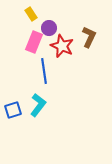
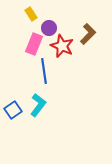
brown L-shape: moved 1 px left, 3 px up; rotated 20 degrees clockwise
pink rectangle: moved 2 px down
blue square: rotated 18 degrees counterclockwise
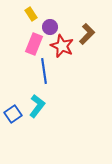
purple circle: moved 1 px right, 1 px up
brown L-shape: moved 1 px left
cyan L-shape: moved 1 px left, 1 px down
blue square: moved 4 px down
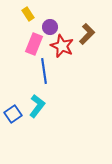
yellow rectangle: moved 3 px left
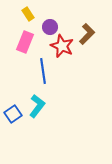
pink rectangle: moved 9 px left, 2 px up
blue line: moved 1 px left
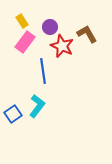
yellow rectangle: moved 6 px left, 7 px down
brown L-shape: rotated 75 degrees counterclockwise
pink rectangle: rotated 15 degrees clockwise
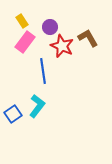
brown L-shape: moved 1 px right, 4 px down
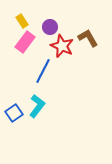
blue line: rotated 35 degrees clockwise
blue square: moved 1 px right, 1 px up
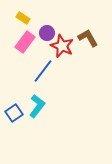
yellow rectangle: moved 1 px right, 3 px up; rotated 24 degrees counterclockwise
purple circle: moved 3 px left, 6 px down
blue line: rotated 10 degrees clockwise
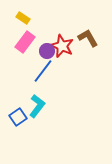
purple circle: moved 18 px down
blue square: moved 4 px right, 4 px down
